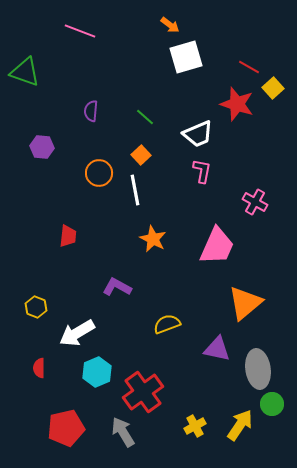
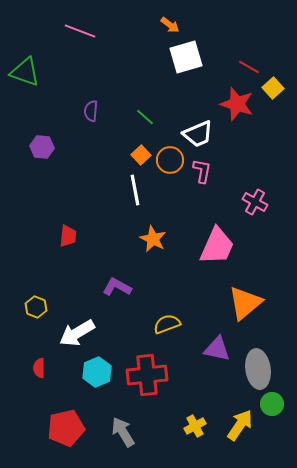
orange circle: moved 71 px right, 13 px up
red cross: moved 4 px right, 17 px up; rotated 30 degrees clockwise
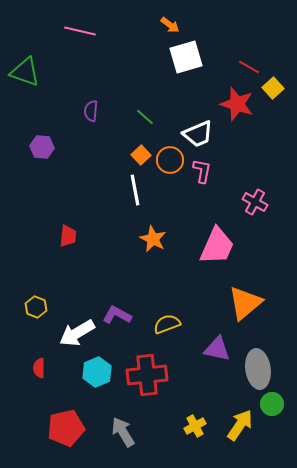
pink line: rotated 8 degrees counterclockwise
purple L-shape: moved 28 px down
